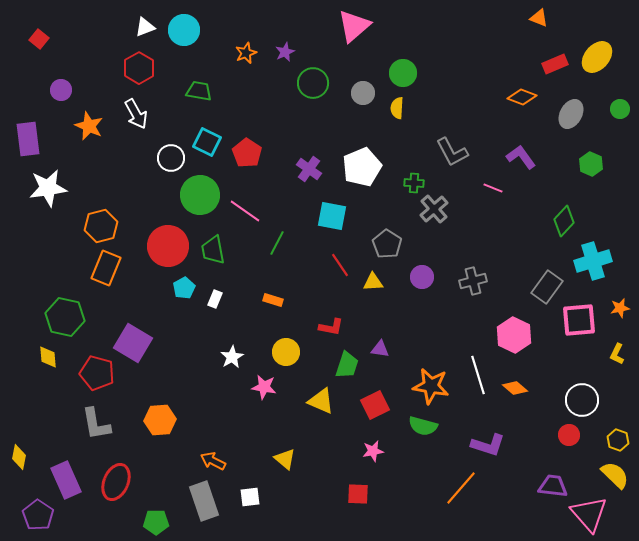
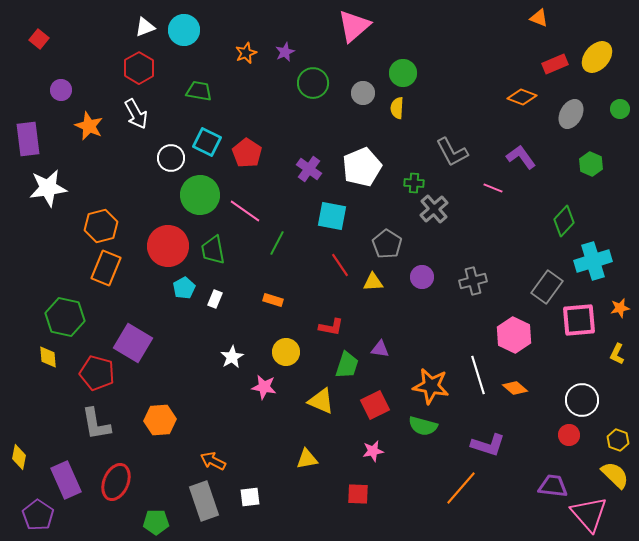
yellow triangle at (285, 459): moved 22 px right; rotated 50 degrees counterclockwise
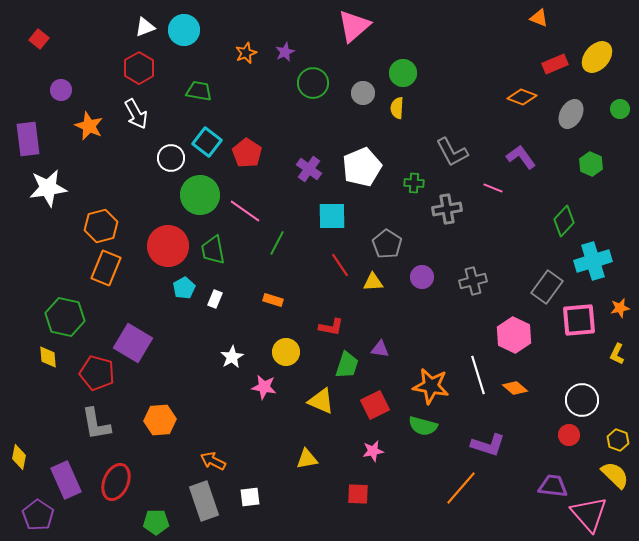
cyan square at (207, 142): rotated 12 degrees clockwise
gray cross at (434, 209): moved 13 px right; rotated 32 degrees clockwise
cyan square at (332, 216): rotated 12 degrees counterclockwise
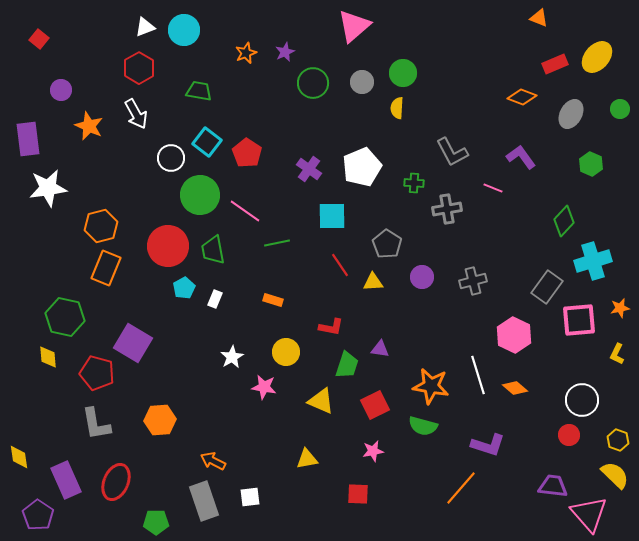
gray circle at (363, 93): moved 1 px left, 11 px up
green line at (277, 243): rotated 50 degrees clockwise
yellow diamond at (19, 457): rotated 20 degrees counterclockwise
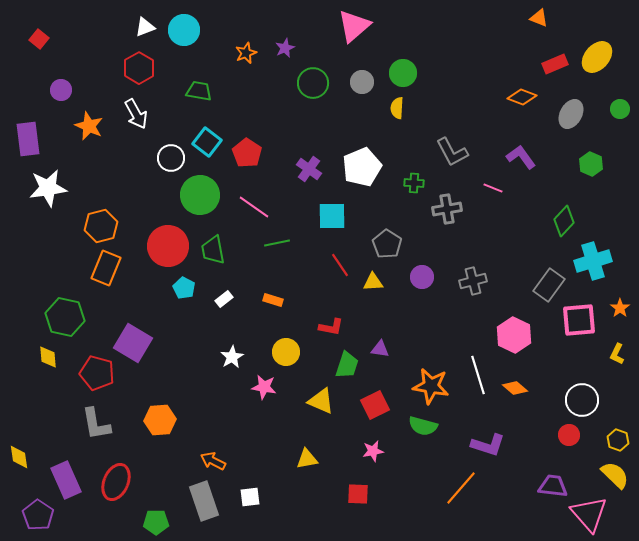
purple star at (285, 52): moved 4 px up
pink line at (245, 211): moved 9 px right, 4 px up
gray rectangle at (547, 287): moved 2 px right, 2 px up
cyan pentagon at (184, 288): rotated 15 degrees counterclockwise
white rectangle at (215, 299): moved 9 px right; rotated 30 degrees clockwise
orange star at (620, 308): rotated 24 degrees counterclockwise
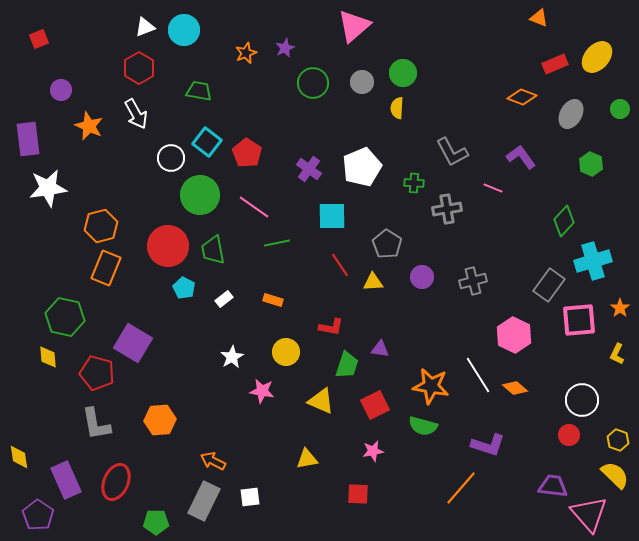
red square at (39, 39): rotated 30 degrees clockwise
white line at (478, 375): rotated 15 degrees counterclockwise
pink star at (264, 387): moved 2 px left, 4 px down
gray rectangle at (204, 501): rotated 45 degrees clockwise
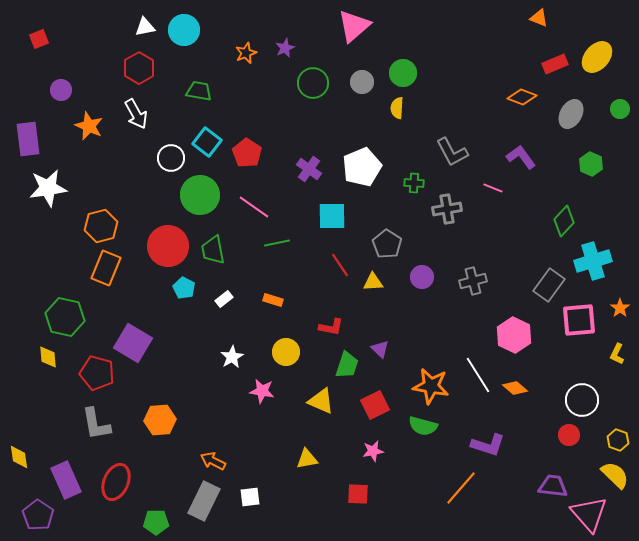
white triangle at (145, 27): rotated 10 degrees clockwise
purple triangle at (380, 349): rotated 36 degrees clockwise
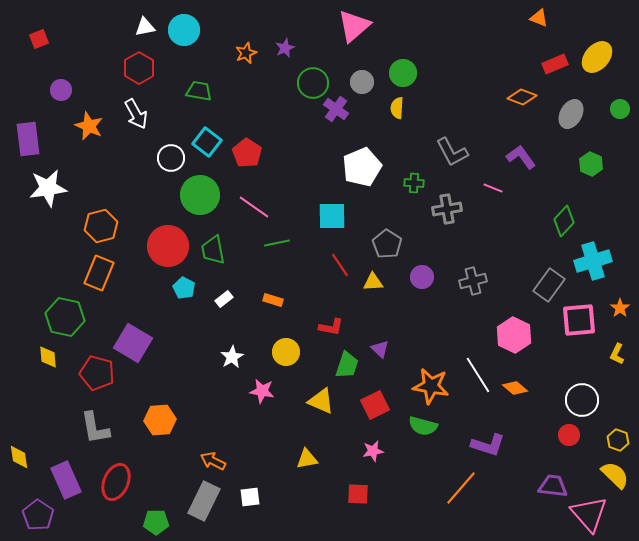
purple cross at (309, 169): moved 27 px right, 60 px up
orange rectangle at (106, 268): moved 7 px left, 5 px down
gray L-shape at (96, 424): moved 1 px left, 4 px down
